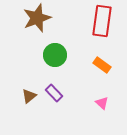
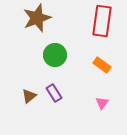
purple rectangle: rotated 12 degrees clockwise
pink triangle: rotated 24 degrees clockwise
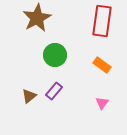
brown star: rotated 8 degrees counterclockwise
purple rectangle: moved 2 px up; rotated 72 degrees clockwise
